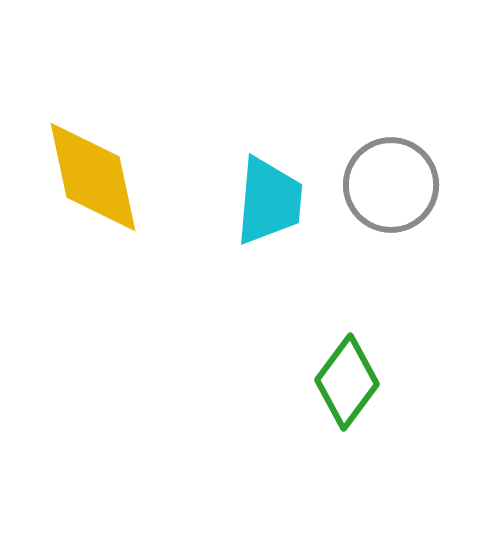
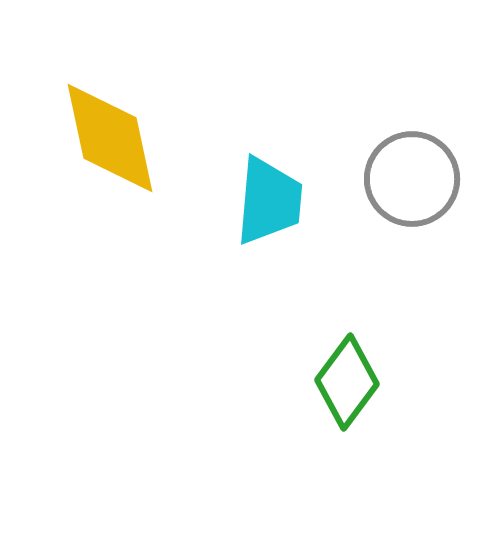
yellow diamond: moved 17 px right, 39 px up
gray circle: moved 21 px right, 6 px up
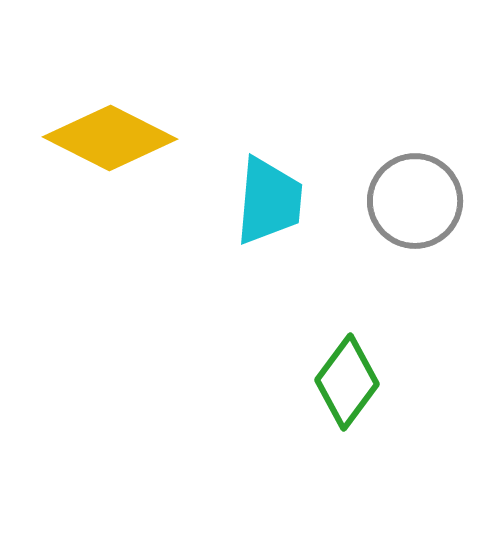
yellow diamond: rotated 51 degrees counterclockwise
gray circle: moved 3 px right, 22 px down
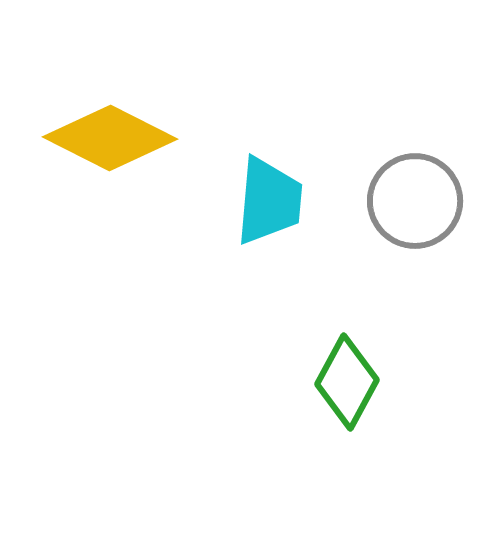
green diamond: rotated 8 degrees counterclockwise
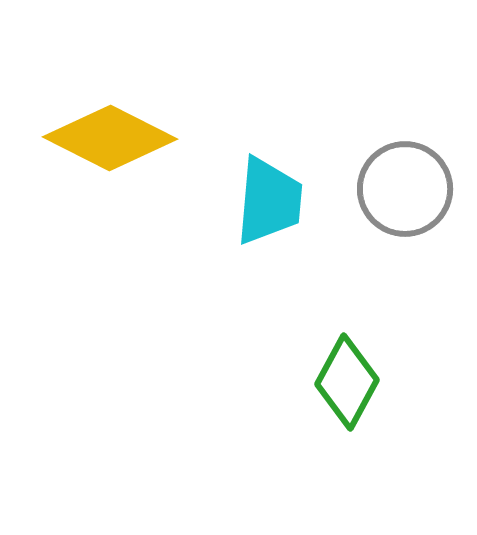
gray circle: moved 10 px left, 12 px up
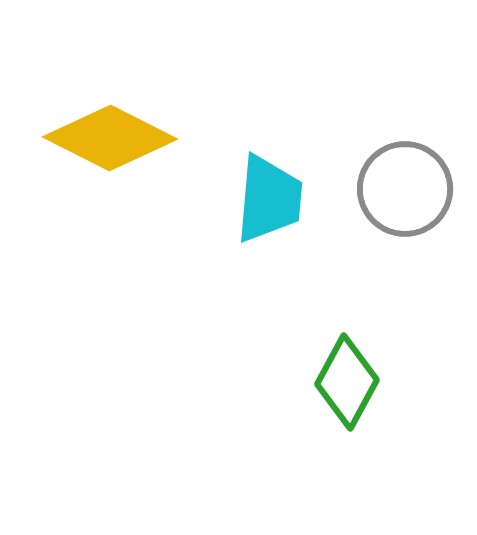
cyan trapezoid: moved 2 px up
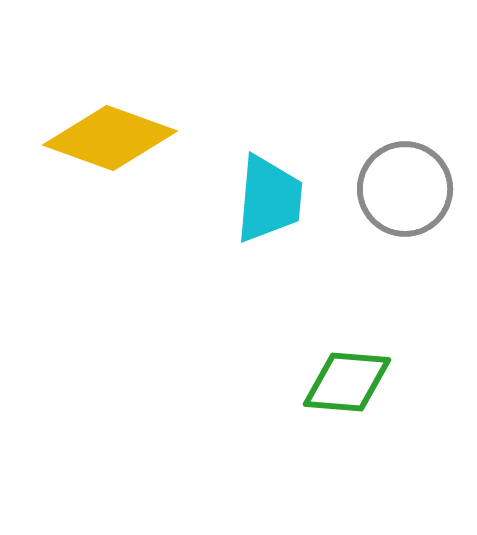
yellow diamond: rotated 7 degrees counterclockwise
green diamond: rotated 66 degrees clockwise
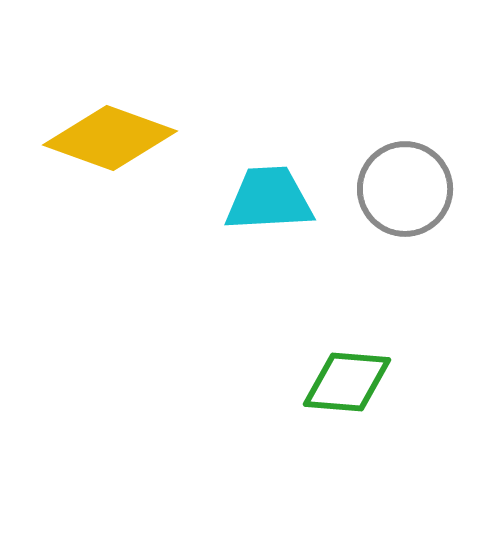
cyan trapezoid: rotated 98 degrees counterclockwise
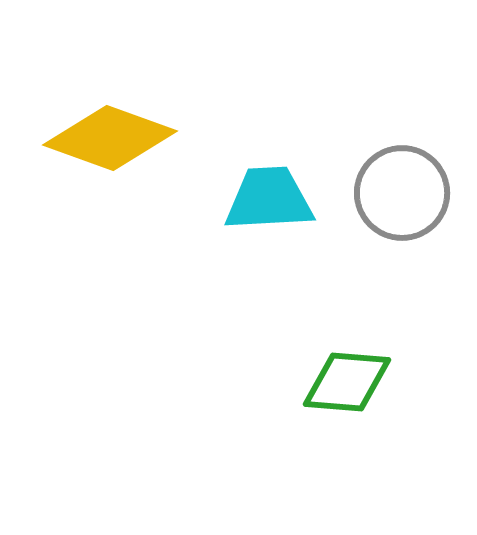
gray circle: moved 3 px left, 4 px down
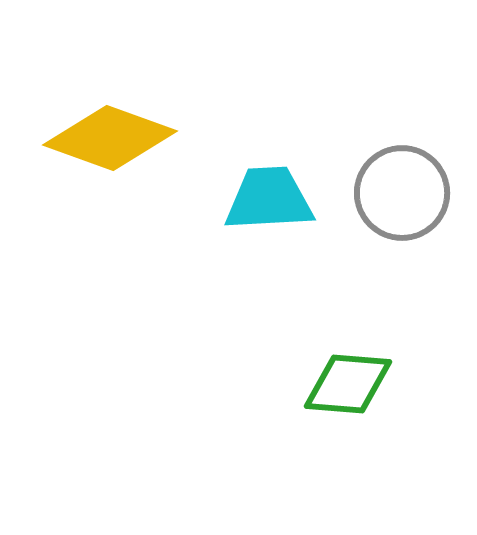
green diamond: moved 1 px right, 2 px down
